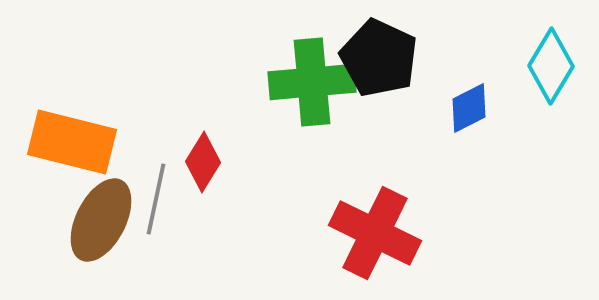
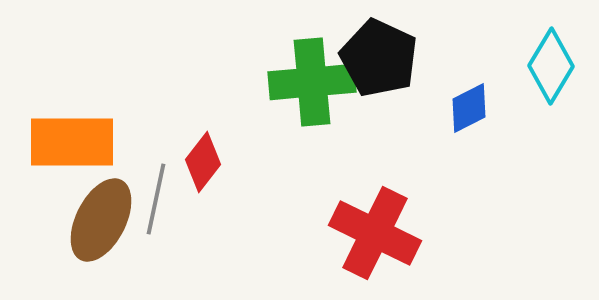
orange rectangle: rotated 14 degrees counterclockwise
red diamond: rotated 6 degrees clockwise
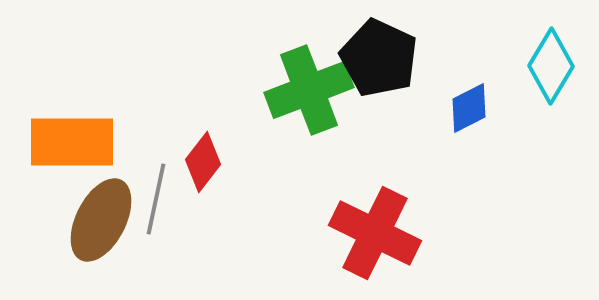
green cross: moved 3 px left, 8 px down; rotated 16 degrees counterclockwise
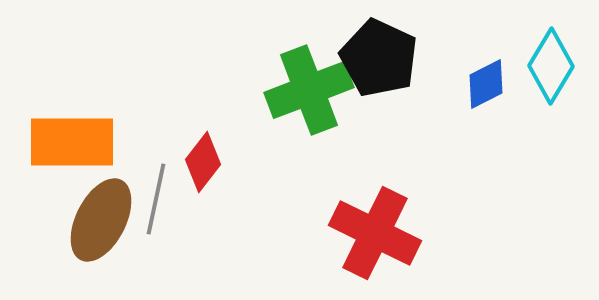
blue diamond: moved 17 px right, 24 px up
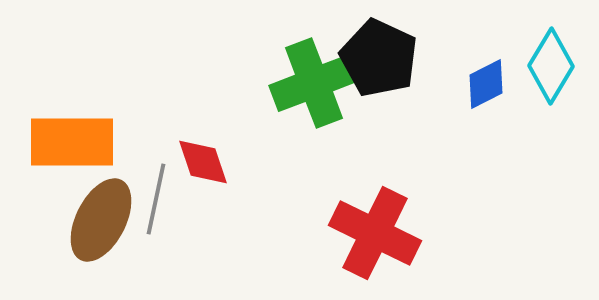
green cross: moved 5 px right, 7 px up
red diamond: rotated 56 degrees counterclockwise
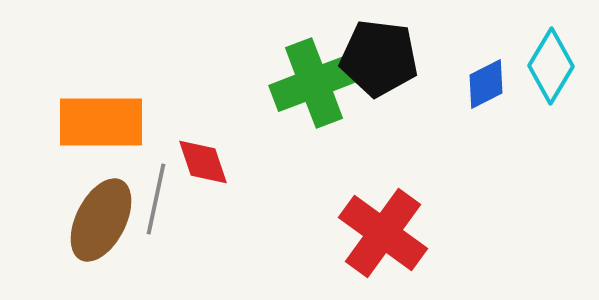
black pentagon: rotated 18 degrees counterclockwise
orange rectangle: moved 29 px right, 20 px up
red cross: moved 8 px right; rotated 10 degrees clockwise
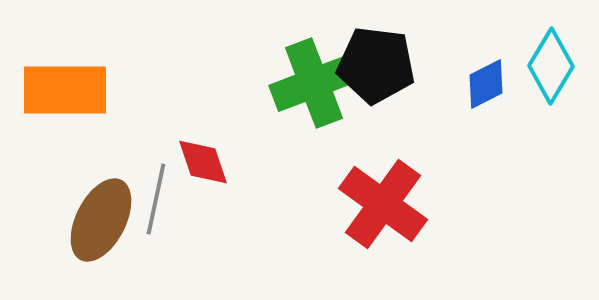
black pentagon: moved 3 px left, 7 px down
orange rectangle: moved 36 px left, 32 px up
red cross: moved 29 px up
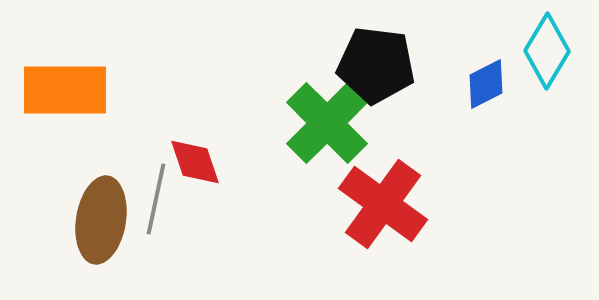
cyan diamond: moved 4 px left, 15 px up
green cross: moved 13 px right, 40 px down; rotated 24 degrees counterclockwise
red diamond: moved 8 px left
brown ellipse: rotated 18 degrees counterclockwise
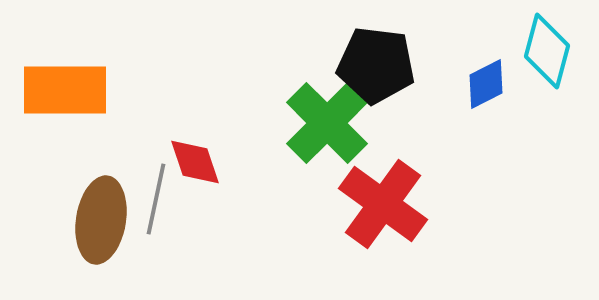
cyan diamond: rotated 16 degrees counterclockwise
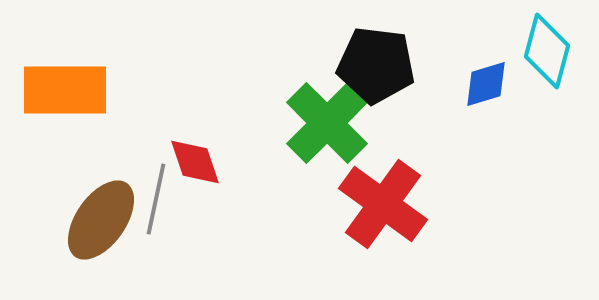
blue diamond: rotated 10 degrees clockwise
brown ellipse: rotated 26 degrees clockwise
